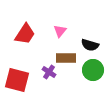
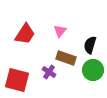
black semicircle: rotated 90 degrees clockwise
brown rectangle: rotated 18 degrees clockwise
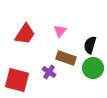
green circle: moved 2 px up
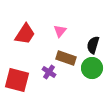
black semicircle: moved 3 px right
green circle: moved 1 px left
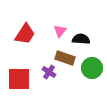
black semicircle: moved 12 px left, 6 px up; rotated 78 degrees clockwise
brown rectangle: moved 1 px left
red square: moved 2 px right, 1 px up; rotated 15 degrees counterclockwise
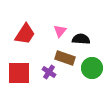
red square: moved 6 px up
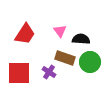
pink triangle: rotated 16 degrees counterclockwise
green circle: moved 2 px left, 6 px up
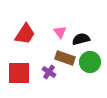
pink triangle: moved 1 px down
black semicircle: rotated 18 degrees counterclockwise
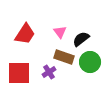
black semicircle: rotated 24 degrees counterclockwise
brown rectangle: moved 1 px left, 1 px up
purple cross: rotated 24 degrees clockwise
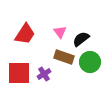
purple cross: moved 5 px left, 2 px down
